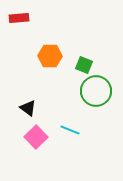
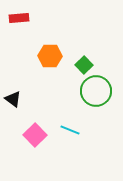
green square: rotated 24 degrees clockwise
black triangle: moved 15 px left, 9 px up
pink square: moved 1 px left, 2 px up
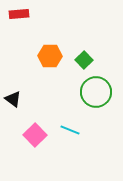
red rectangle: moved 4 px up
green square: moved 5 px up
green circle: moved 1 px down
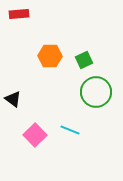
green square: rotated 18 degrees clockwise
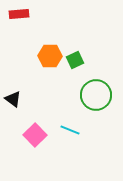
green square: moved 9 px left
green circle: moved 3 px down
